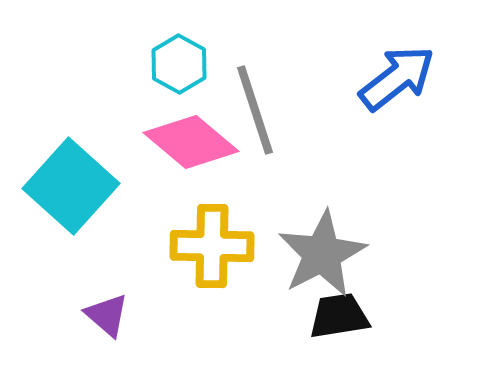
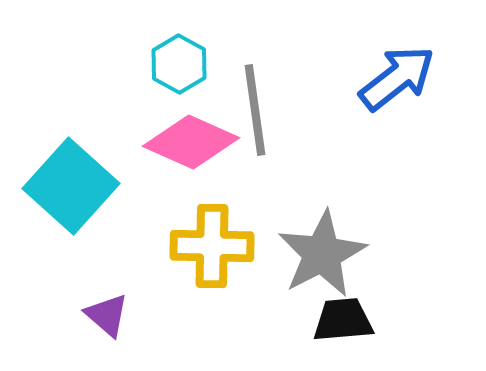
gray line: rotated 10 degrees clockwise
pink diamond: rotated 16 degrees counterclockwise
black trapezoid: moved 4 px right, 4 px down; rotated 4 degrees clockwise
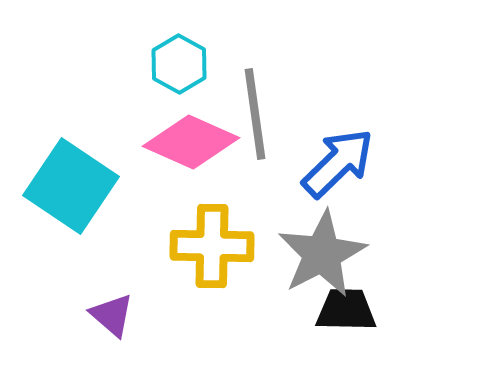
blue arrow: moved 59 px left, 85 px down; rotated 6 degrees counterclockwise
gray line: moved 4 px down
cyan square: rotated 8 degrees counterclockwise
purple triangle: moved 5 px right
black trapezoid: moved 3 px right, 10 px up; rotated 6 degrees clockwise
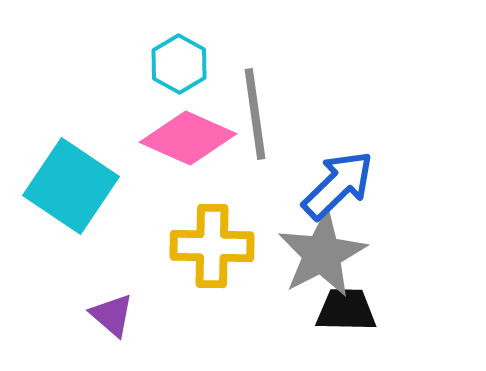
pink diamond: moved 3 px left, 4 px up
blue arrow: moved 22 px down
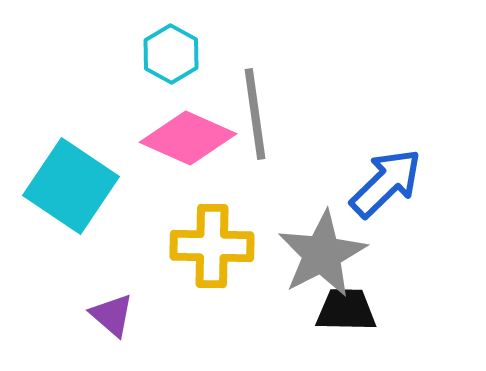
cyan hexagon: moved 8 px left, 10 px up
blue arrow: moved 48 px right, 2 px up
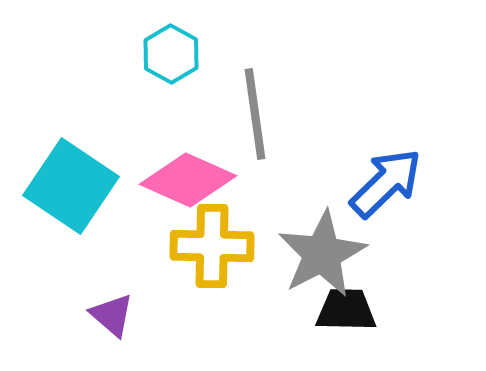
pink diamond: moved 42 px down
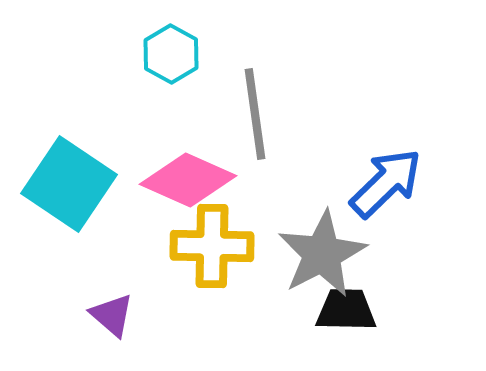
cyan square: moved 2 px left, 2 px up
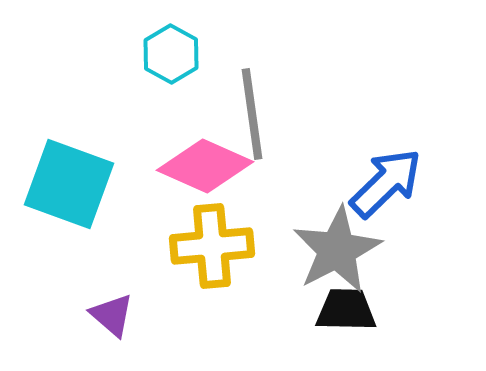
gray line: moved 3 px left
pink diamond: moved 17 px right, 14 px up
cyan square: rotated 14 degrees counterclockwise
yellow cross: rotated 6 degrees counterclockwise
gray star: moved 15 px right, 4 px up
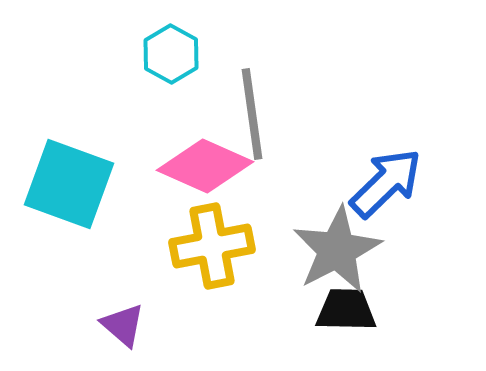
yellow cross: rotated 6 degrees counterclockwise
purple triangle: moved 11 px right, 10 px down
